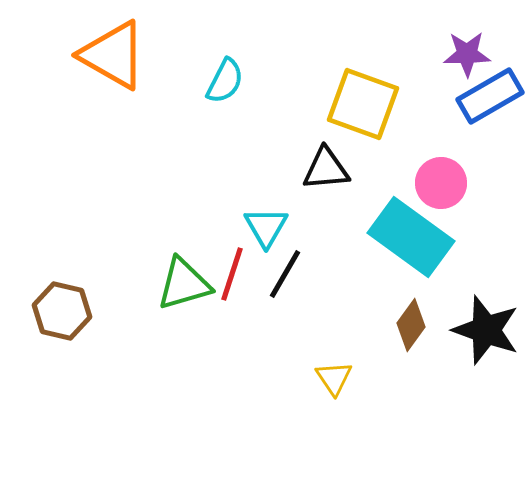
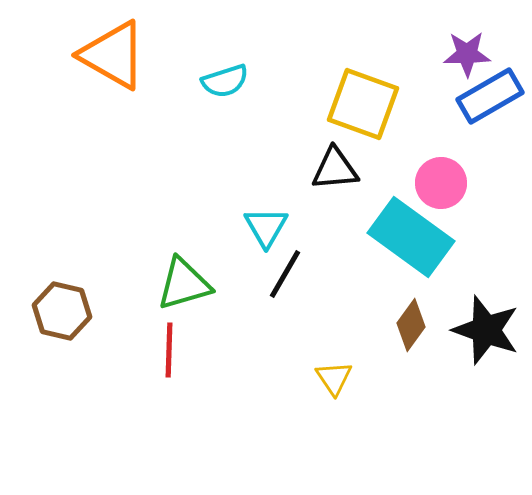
cyan semicircle: rotated 45 degrees clockwise
black triangle: moved 9 px right
red line: moved 63 px left, 76 px down; rotated 16 degrees counterclockwise
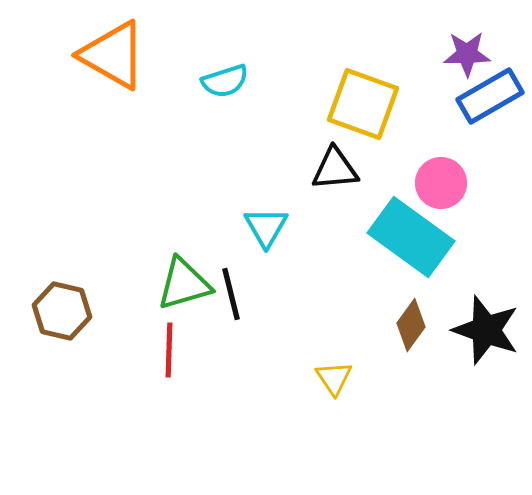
black line: moved 54 px left, 20 px down; rotated 44 degrees counterclockwise
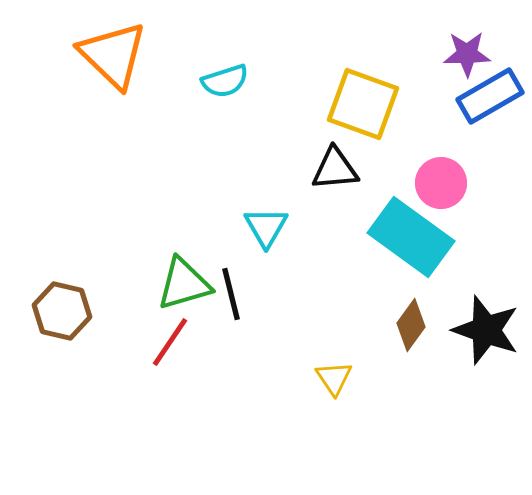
orange triangle: rotated 14 degrees clockwise
red line: moved 1 px right, 8 px up; rotated 32 degrees clockwise
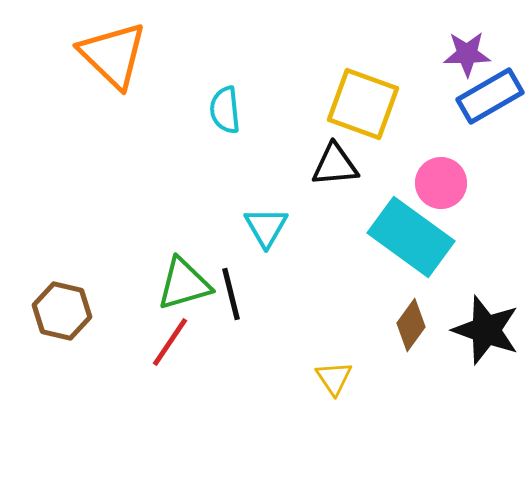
cyan semicircle: moved 29 px down; rotated 102 degrees clockwise
black triangle: moved 4 px up
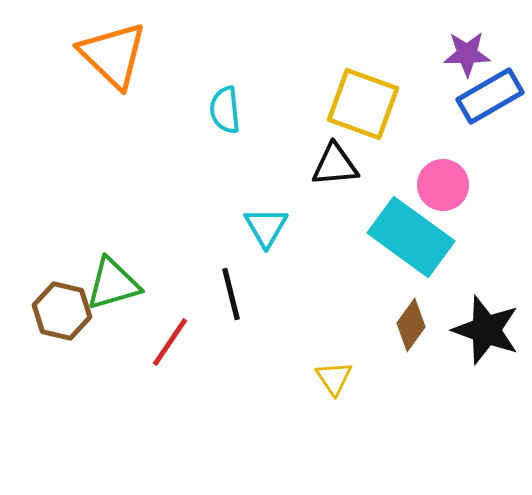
pink circle: moved 2 px right, 2 px down
green triangle: moved 71 px left
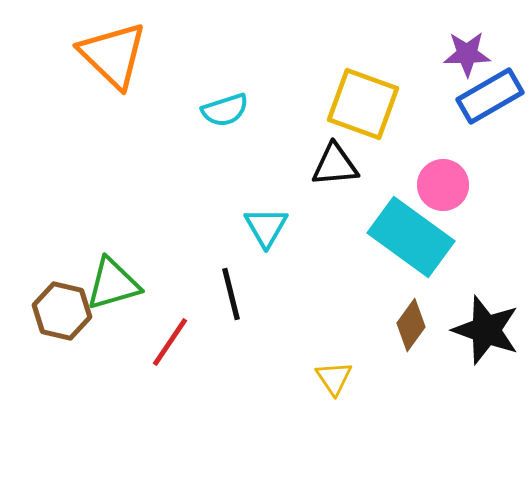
cyan semicircle: rotated 102 degrees counterclockwise
